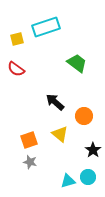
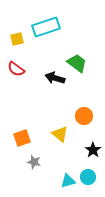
black arrow: moved 24 px up; rotated 24 degrees counterclockwise
orange square: moved 7 px left, 2 px up
gray star: moved 4 px right
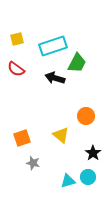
cyan rectangle: moved 7 px right, 19 px down
green trapezoid: rotated 80 degrees clockwise
orange circle: moved 2 px right
yellow triangle: moved 1 px right, 1 px down
black star: moved 3 px down
gray star: moved 1 px left, 1 px down
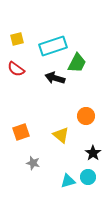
orange square: moved 1 px left, 6 px up
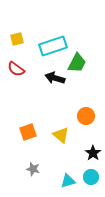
orange square: moved 7 px right
gray star: moved 6 px down
cyan circle: moved 3 px right
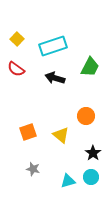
yellow square: rotated 32 degrees counterclockwise
green trapezoid: moved 13 px right, 4 px down
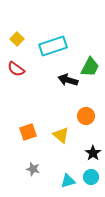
black arrow: moved 13 px right, 2 px down
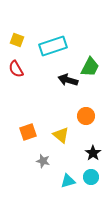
yellow square: moved 1 px down; rotated 24 degrees counterclockwise
red semicircle: rotated 24 degrees clockwise
gray star: moved 10 px right, 8 px up
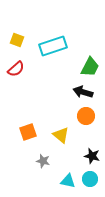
red semicircle: rotated 102 degrees counterclockwise
black arrow: moved 15 px right, 12 px down
black star: moved 1 px left, 3 px down; rotated 21 degrees counterclockwise
cyan circle: moved 1 px left, 2 px down
cyan triangle: rotated 28 degrees clockwise
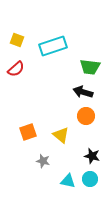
green trapezoid: rotated 70 degrees clockwise
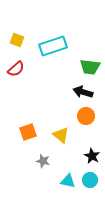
black star: rotated 14 degrees clockwise
cyan circle: moved 1 px down
